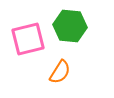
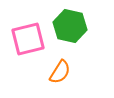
green hexagon: rotated 8 degrees clockwise
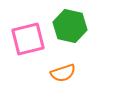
orange semicircle: moved 3 px right, 1 px down; rotated 40 degrees clockwise
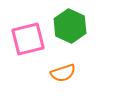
green hexagon: rotated 12 degrees clockwise
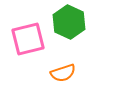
green hexagon: moved 1 px left, 4 px up
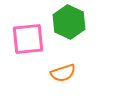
pink square: rotated 8 degrees clockwise
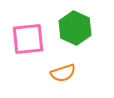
green hexagon: moved 6 px right, 6 px down
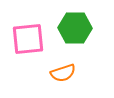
green hexagon: rotated 24 degrees counterclockwise
